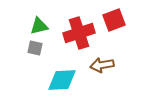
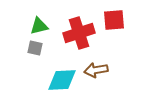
red square: rotated 15 degrees clockwise
brown arrow: moved 6 px left, 5 px down
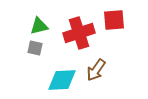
brown arrow: rotated 45 degrees counterclockwise
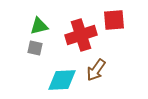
red cross: moved 2 px right, 2 px down
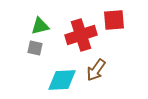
green triangle: moved 1 px right
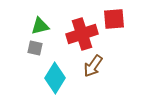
red square: moved 1 px up
red cross: moved 1 px right, 1 px up
brown arrow: moved 3 px left, 4 px up
cyan diamond: moved 7 px left, 2 px up; rotated 56 degrees counterclockwise
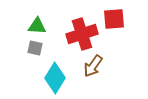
green triangle: moved 3 px left; rotated 18 degrees clockwise
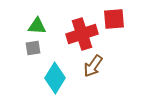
gray square: moved 2 px left; rotated 21 degrees counterclockwise
